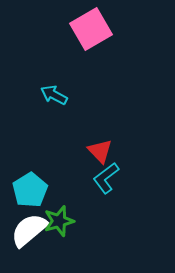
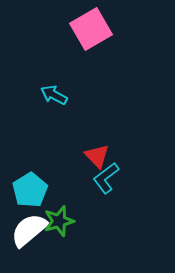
red triangle: moved 3 px left, 5 px down
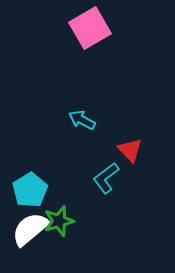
pink square: moved 1 px left, 1 px up
cyan arrow: moved 28 px right, 25 px down
red triangle: moved 33 px right, 6 px up
white semicircle: moved 1 px right, 1 px up
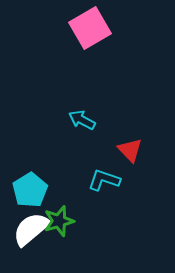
cyan L-shape: moved 2 px left, 2 px down; rotated 56 degrees clockwise
white semicircle: moved 1 px right
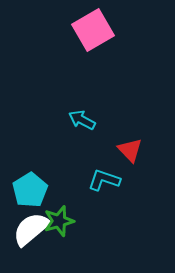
pink square: moved 3 px right, 2 px down
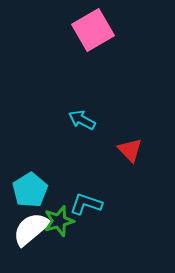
cyan L-shape: moved 18 px left, 24 px down
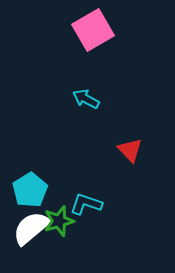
cyan arrow: moved 4 px right, 21 px up
white semicircle: moved 1 px up
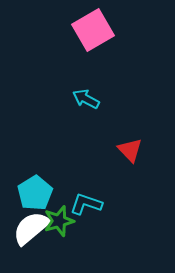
cyan pentagon: moved 5 px right, 3 px down
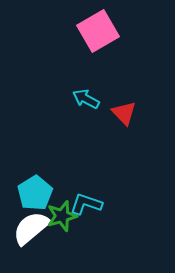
pink square: moved 5 px right, 1 px down
red triangle: moved 6 px left, 37 px up
green star: moved 3 px right, 5 px up
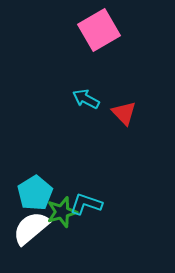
pink square: moved 1 px right, 1 px up
green star: moved 4 px up
